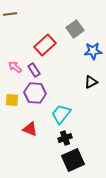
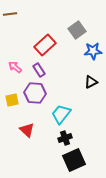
gray square: moved 2 px right, 1 px down
purple rectangle: moved 5 px right
yellow square: rotated 16 degrees counterclockwise
red triangle: moved 3 px left, 1 px down; rotated 21 degrees clockwise
black square: moved 1 px right
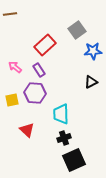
cyan trapezoid: rotated 40 degrees counterclockwise
black cross: moved 1 px left
